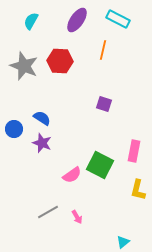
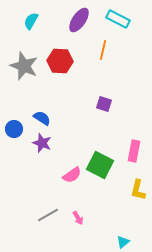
purple ellipse: moved 2 px right
gray line: moved 3 px down
pink arrow: moved 1 px right, 1 px down
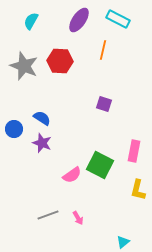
gray line: rotated 10 degrees clockwise
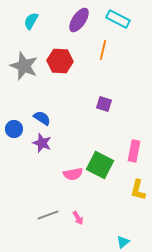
pink semicircle: moved 1 px right, 1 px up; rotated 24 degrees clockwise
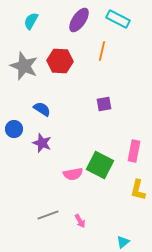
orange line: moved 1 px left, 1 px down
purple square: rotated 28 degrees counterclockwise
blue semicircle: moved 9 px up
pink arrow: moved 2 px right, 3 px down
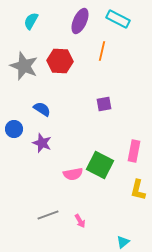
purple ellipse: moved 1 px right, 1 px down; rotated 10 degrees counterclockwise
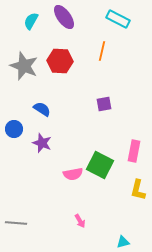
purple ellipse: moved 16 px left, 4 px up; rotated 60 degrees counterclockwise
gray line: moved 32 px left, 8 px down; rotated 25 degrees clockwise
cyan triangle: rotated 24 degrees clockwise
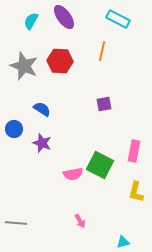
yellow L-shape: moved 2 px left, 2 px down
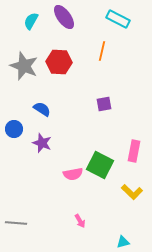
red hexagon: moved 1 px left, 1 px down
yellow L-shape: moved 4 px left; rotated 60 degrees counterclockwise
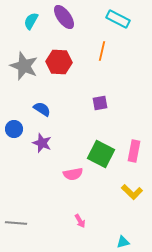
purple square: moved 4 px left, 1 px up
green square: moved 1 px right, 11 px up
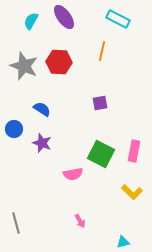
gray line: rotated 70 degrees clockwise
